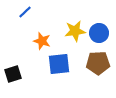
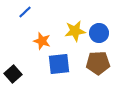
black square: rotated 24 degrees counterclockwise
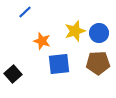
yellow star: rotated 10 degrees counterclockwise
